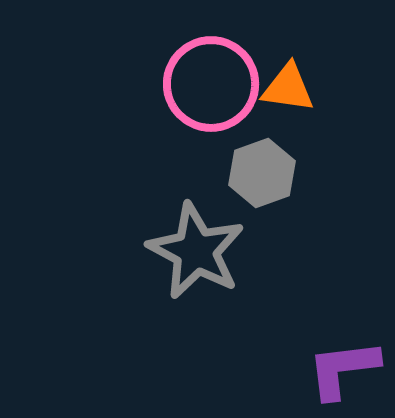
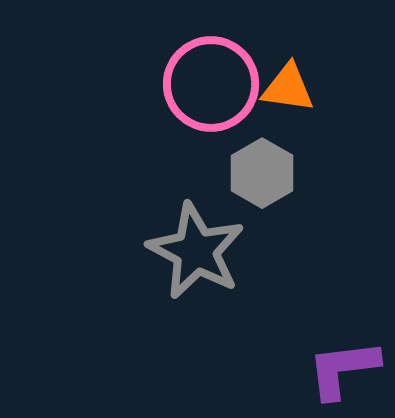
gray hexagon: rotated 10 degrees counterclockwise
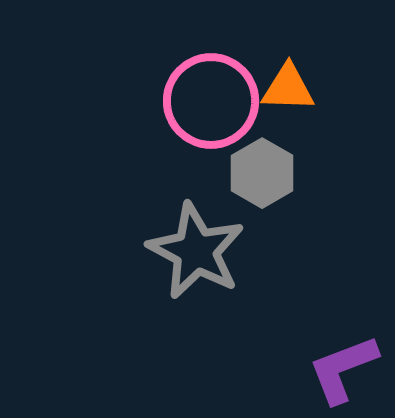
pink circle: moved 17 px down
orange triangle: rotated 6 degrees counterclockwise
purple L-shape: rotated 14 degrees counterclockwise
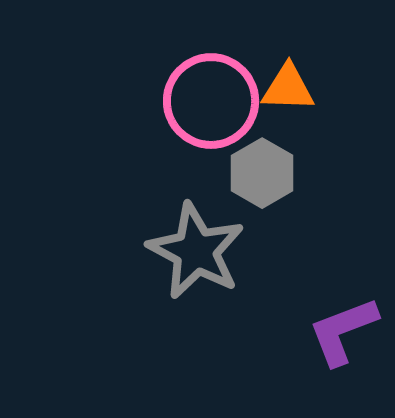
purple L-shape: moved 38 px up
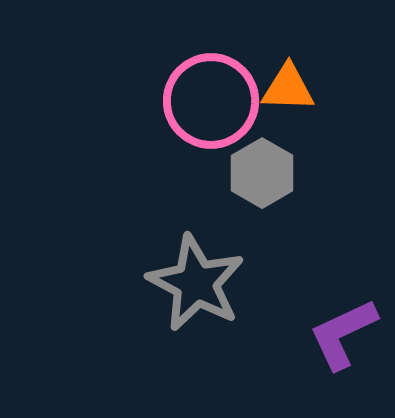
gray star: moved 32 px down
purple L-shape: moved 3 px down; rotated 4 degrees counterclockwise
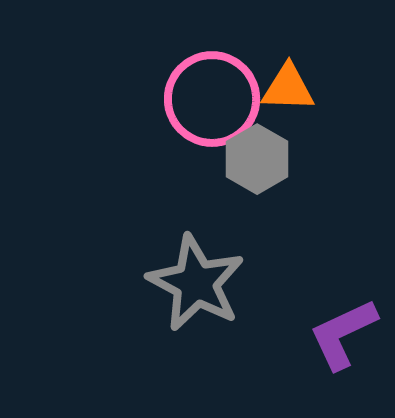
pink circle: moved 1 px right, 2 px up
gray hexagon: moved 5 px left, 14 px up
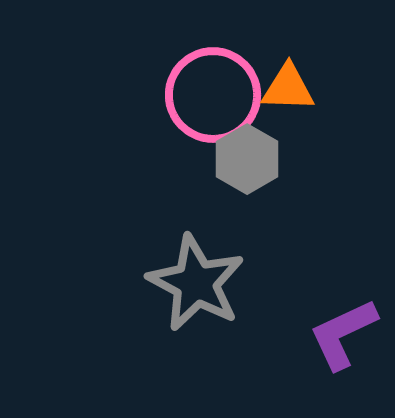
pink circle: moved 1 px right, 4 px up
gray hexagon: moved 10 px left
